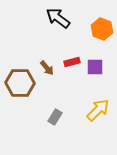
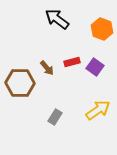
black arrow: moved 1 px left, 1 px down
purple square: rotated 36 degrees clockwise
yellow arrow: rotated 10 degrees clockwise
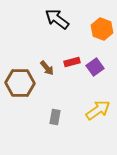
purple square: rotated 18 degrees clockwise
gray rectangle: rotated 21 degrees counterclockwise
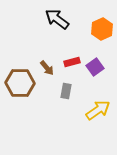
orange hexagon: rotated 15 degrees clockwise
gray rectangle: moved 11 px right, 26 px up
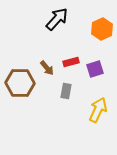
black arrow: rotated 95 degrees clockwise
red rectangle: moved 1 px left
purple square: moved 2 px down; rotated 18 degrees clockwise
yellow arrow: rotated 30 degrees counterclockwise
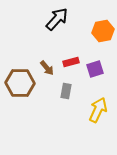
orange hexagon: moved 1 px right, 2 px down; rotated 15 degrees clockwise
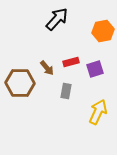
yellow arrow: moved 2 px down
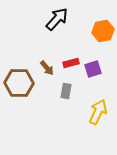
red rectangle: moved 1 px down
purple square: moved 2 px left
brown hexagon: moved 1 px left
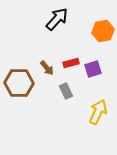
gray rectangle: rotated 35 degrees counterclockwise
